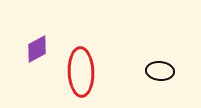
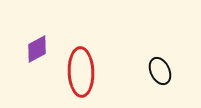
black ellipse: rotated 60 degrees clockwise
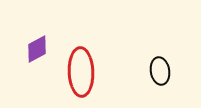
black ellipse: rotated 16 degrees clockwise
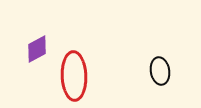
red ellipse: moved 7 px left, 4 px down
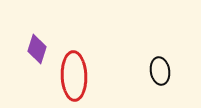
purple diamond: rotated 44 degrees counterclockwise
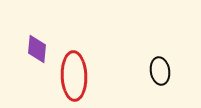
purple diamond: rotated 12 degrees counterclockwise
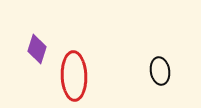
purple diamond: rotated 12 degrees clockwise
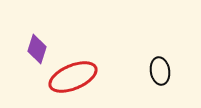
red ellipse: moved 1 px left, 1 px down; rotated 69 degrees clockwise
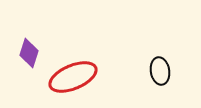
purple diamond: moved 8 px left, 4 px down
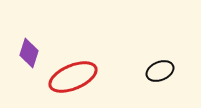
black ellipse: rotated 76 degrees clockwise
